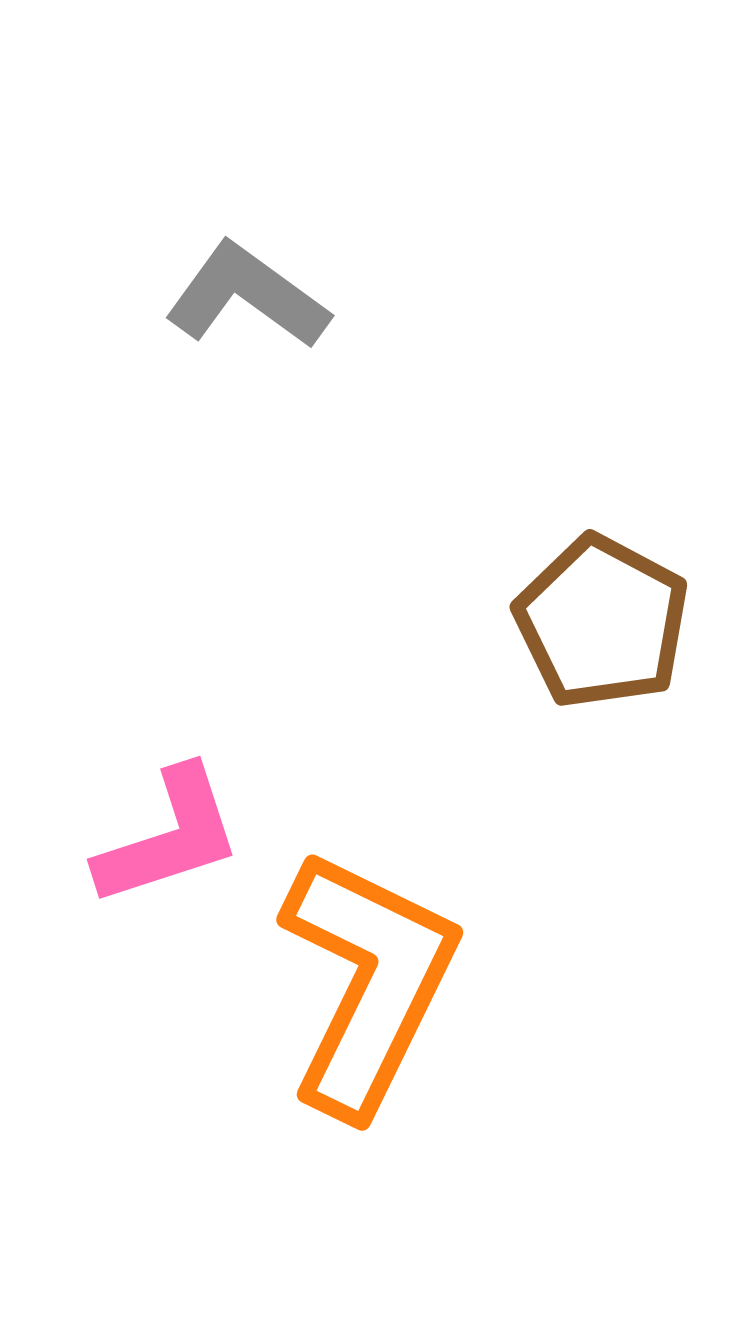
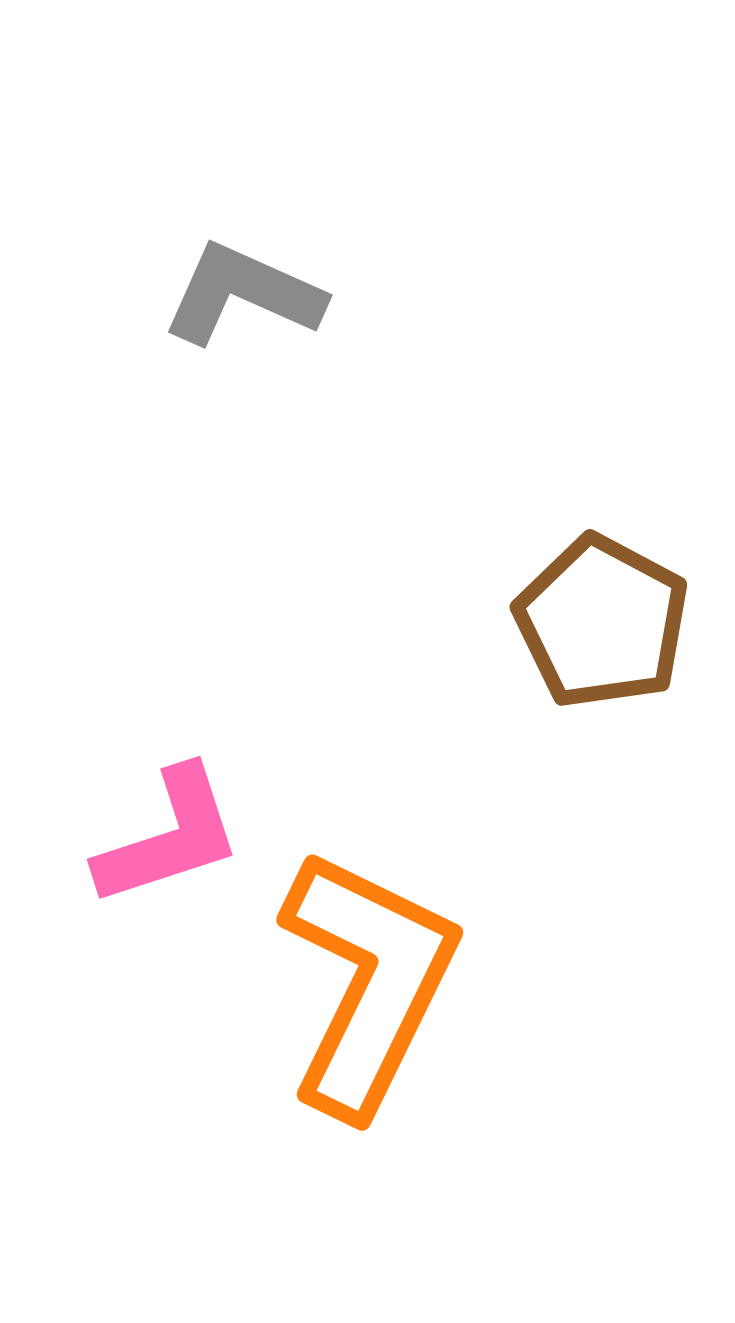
gray L-shape: moved 4 px left, 2 px up; rotated 12 degrees counterclockwise
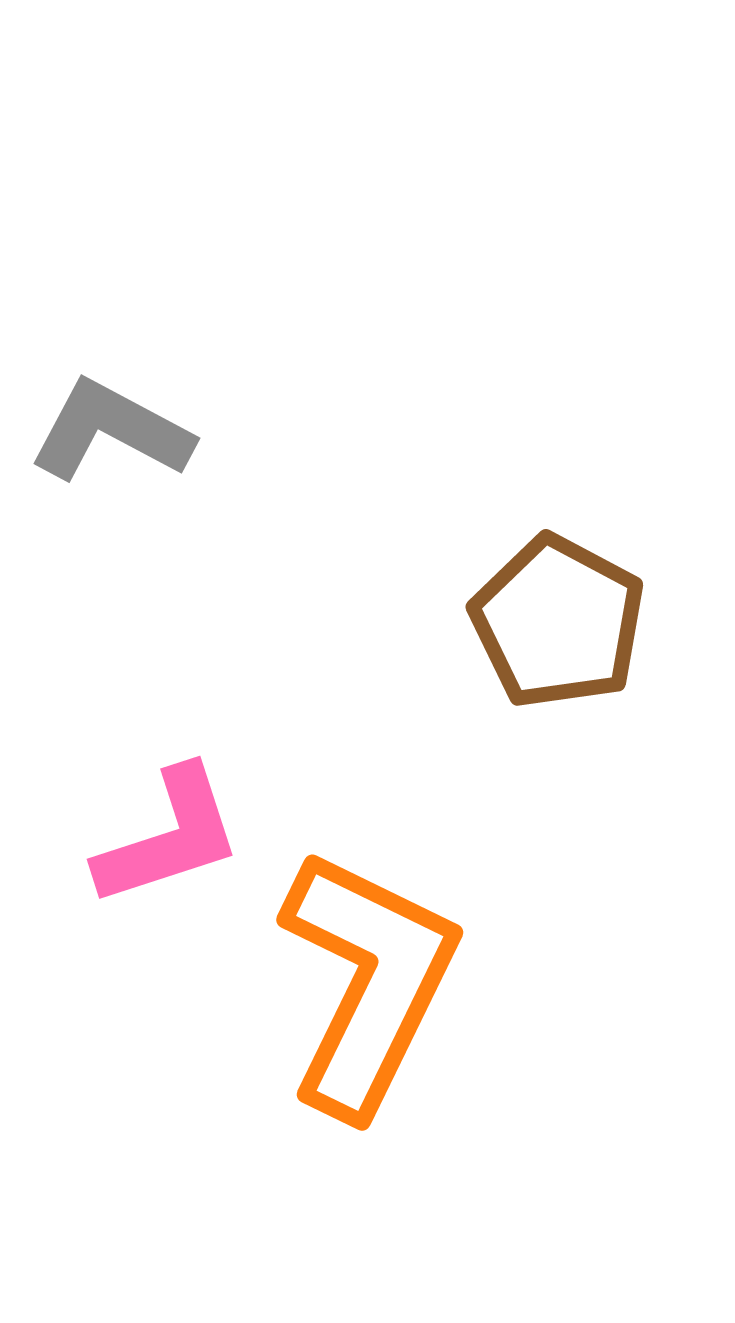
gray L-shape: moved 132 px left, 137 px down; rotated 4 degrees clockwise
brown pentagon: moved 44 px left
